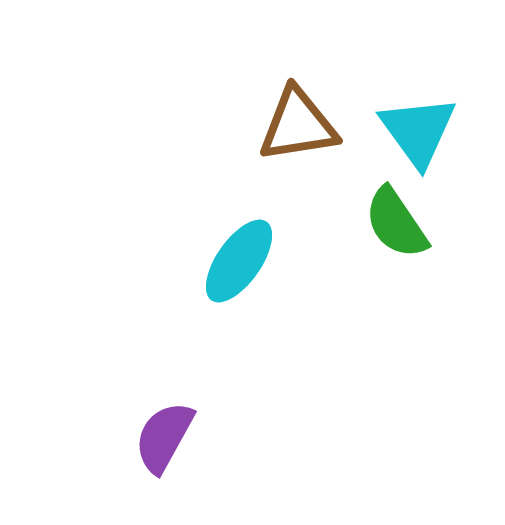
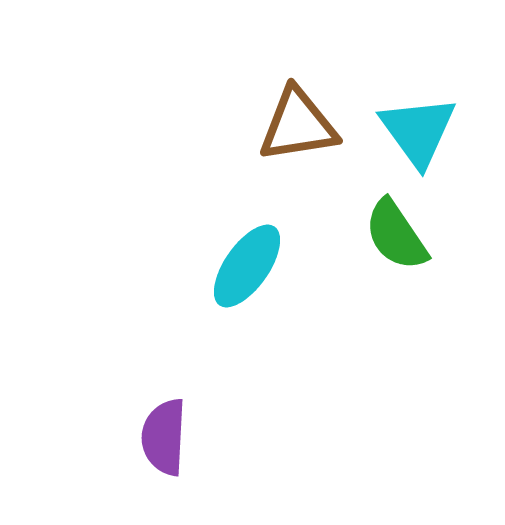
green semicircle: moved 12 px down
cyan ellipse: moved 8 px right, 5 px down
purple semicircle: rotated 26 degrees counterclockwise
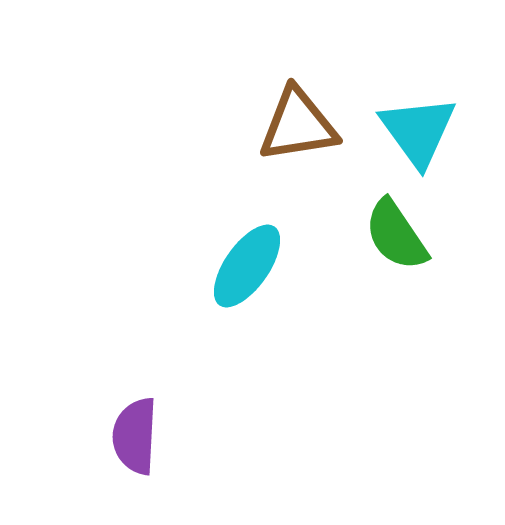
purple semicircle: moved 29 px left, 1 px up
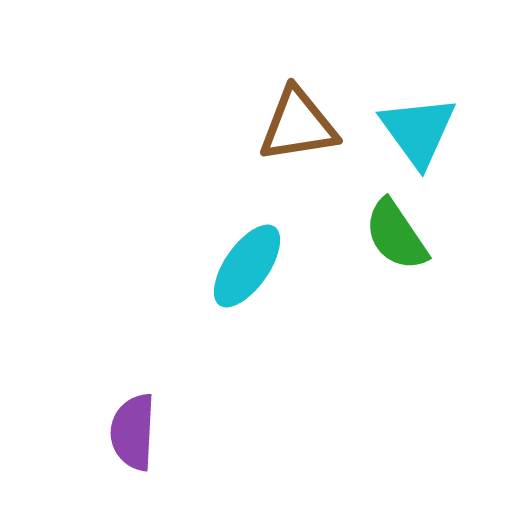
purple semicircle: moved 2 px left, 4 px up
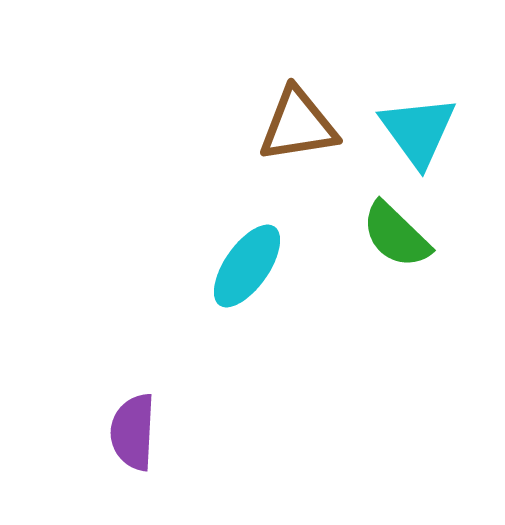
green semicircle: rotated 12 degrees counterclockwise
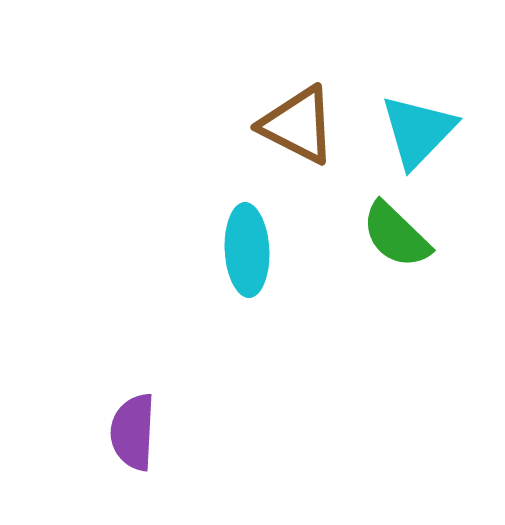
brown triangle: rotated 36 degrees clockwise
cyan triangle: rotated 20 degrees clockwise
cyan ellipse: moved 16 px up; rotated 38 degrees counterclockwise
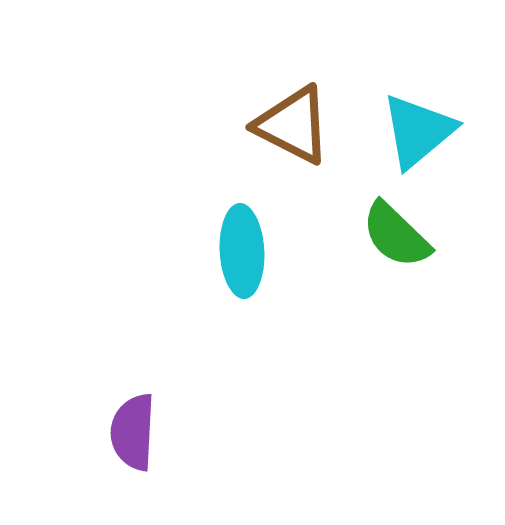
brown triangle: moved 5 px left
cyan triangle: rotated 6 degrees clockwise
cyan ellipse: moved 5 px left, 1 px down
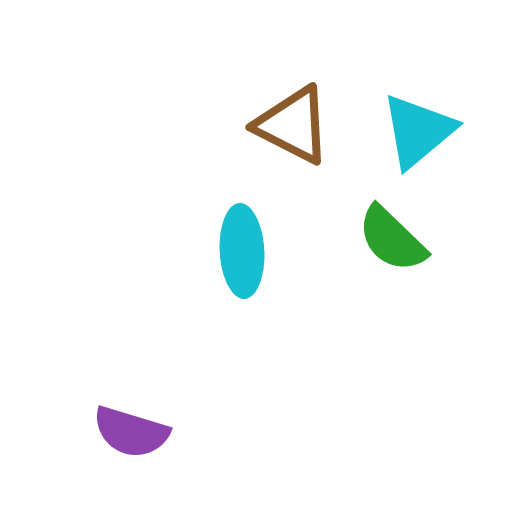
green semicircle: moved 4 px left, 4 px down
purple semicircle: moved 2 px left; rotated 76 degrees counterclockwise
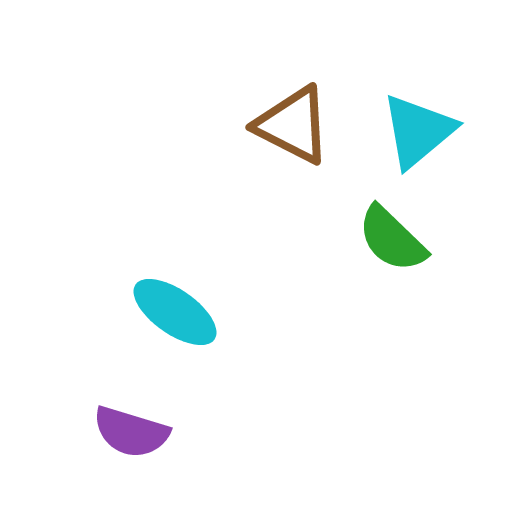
cyan ellipse: moved 67 px left, 61 px down; rotated 52 degrees counterclockwise
